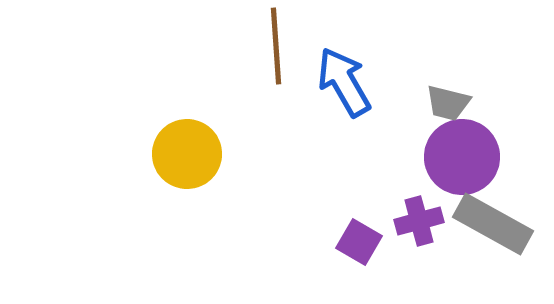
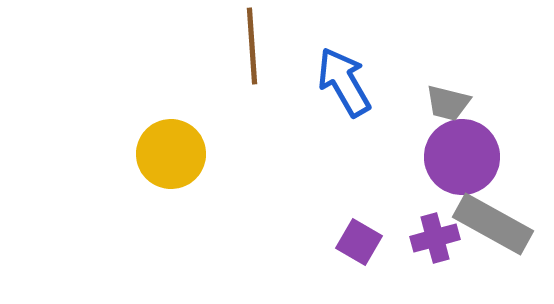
brown line: moved 24 px left
yellow circle: moved 16 px left
purple cross: moved 16 px right, 17 px down
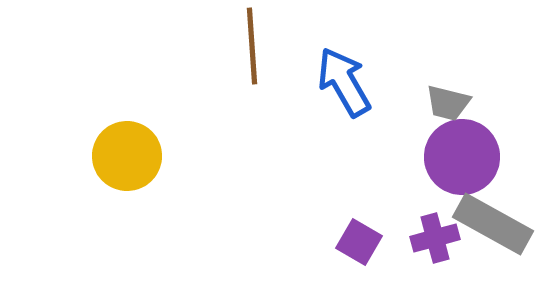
yellow circle: moved 44 px left, 2 px down
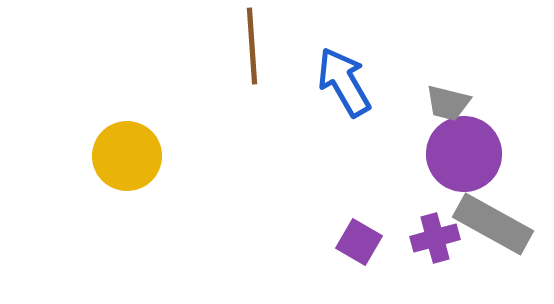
purple circle: moved 2 px right, 3 px up
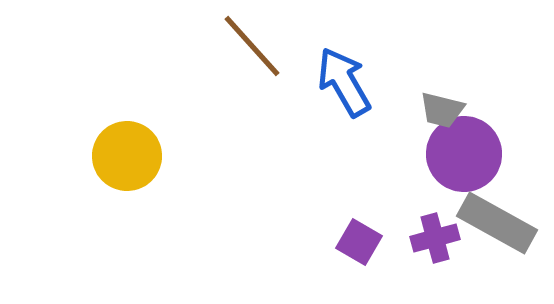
brown line: rotated 38 degrees counterclockwise
gray trapezoid: moved 6 px left, 7 px down
gray rectangle: moved 4 px right, 1 px up
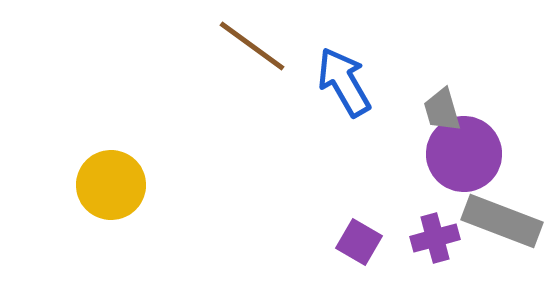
brown line: rotated 12 degrees counterclockwise
gray trapezoid: rotated 60 degrees clockwise
yellow circle: moved 16 px left, 29 px down
gray rectangle: moved 5 px right, 2 px up; rotated 8 degrees counterclockwise
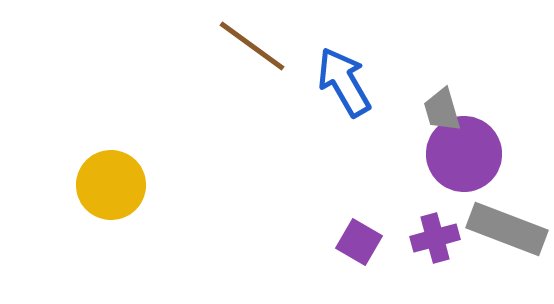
gray rectangle: moved 5 px right, 8 px down
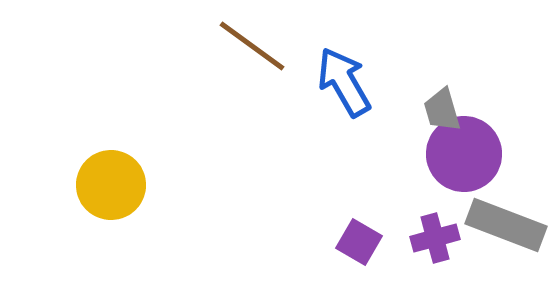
gray rectangle: moved 1 px left, 4 px up
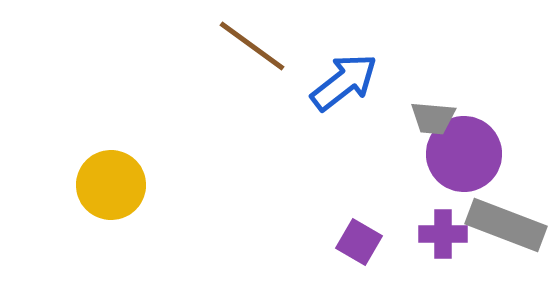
blue arrow: rotated 82 degrees clockwise
gray trapezoid: moved 9 px left, 8 px down; rotated 69 degrees counterclockwise
purple cross: moved 8 px right, 4 px up; rotated 15 degrees clockwise
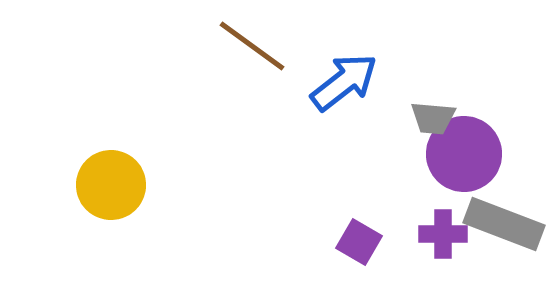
gray rectangle: moved 2 px left, 1 px up
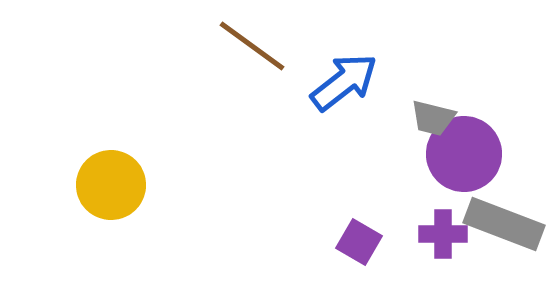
gray trapezoid: rotated 9 degrees clockwise
